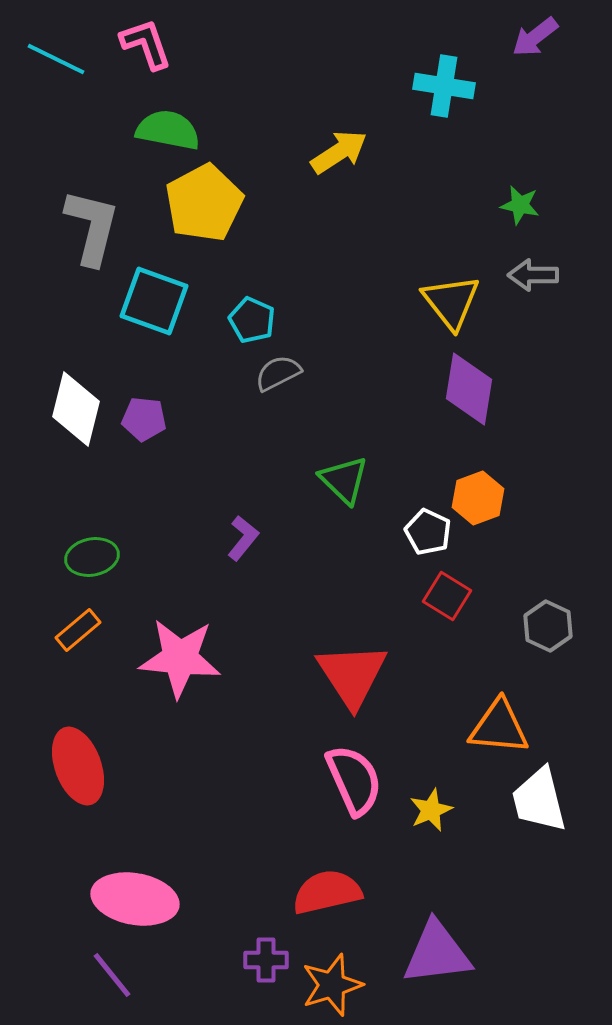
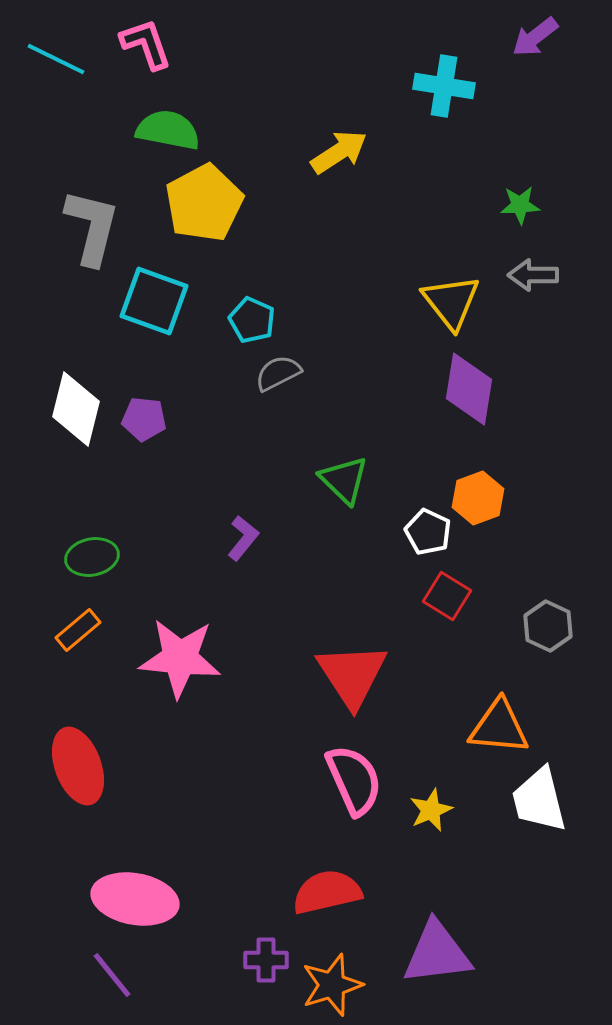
green star: rotated 15 degrees counterclockwise
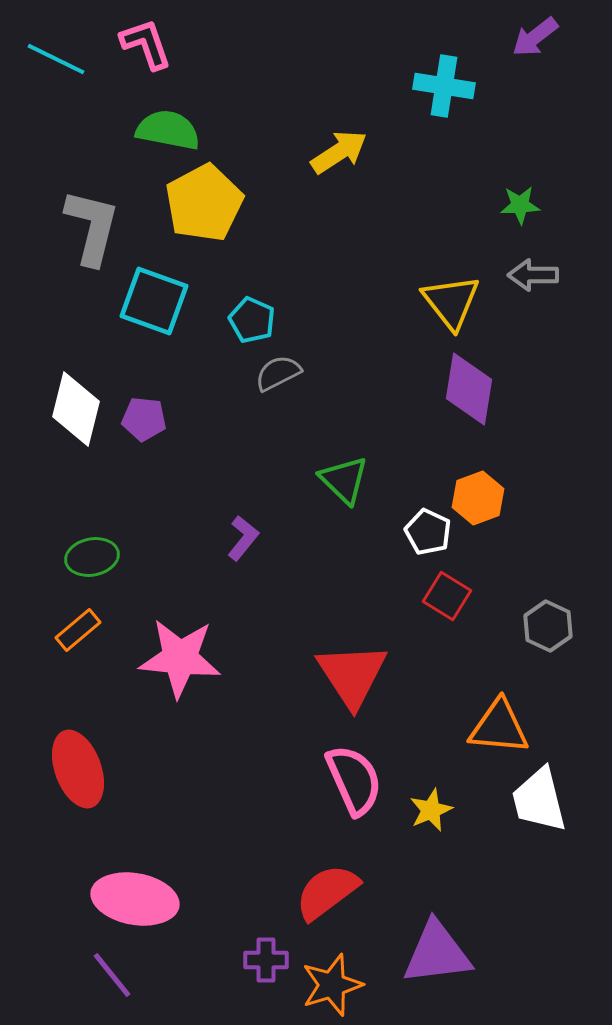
red ellipse: moved 3 px down
red semicircle: rotated 24 degrees counterclockwise
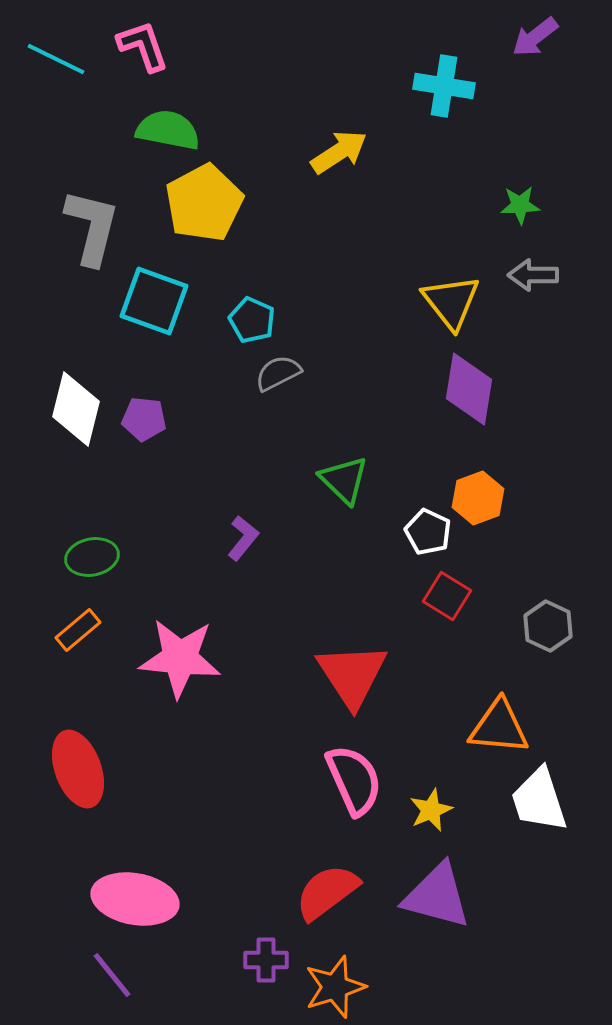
pink L-shape: moved 3 px left, 2 px down
white trapezoid: rotated 4 degrees counterclockwise
purple triangle: moved 57 px up; rotated 22 degrees clockwise
orange star: moved 3 px right, 2 px down
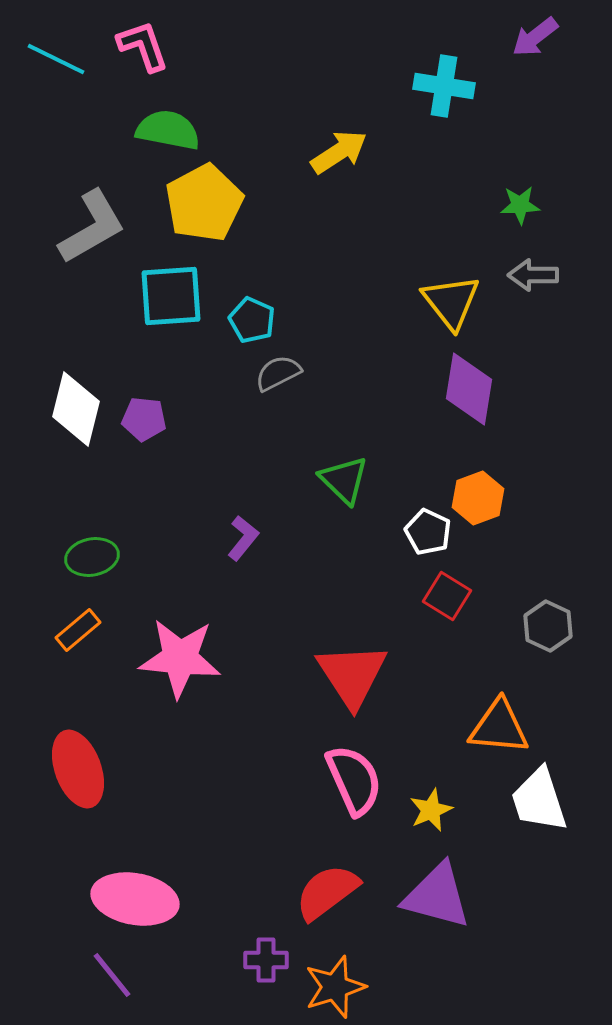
gray L-shape: rotated 46 degrees clockwise
cyan square: moved 17 px right, 5 px up; rotated 24 degrees counterclockwise
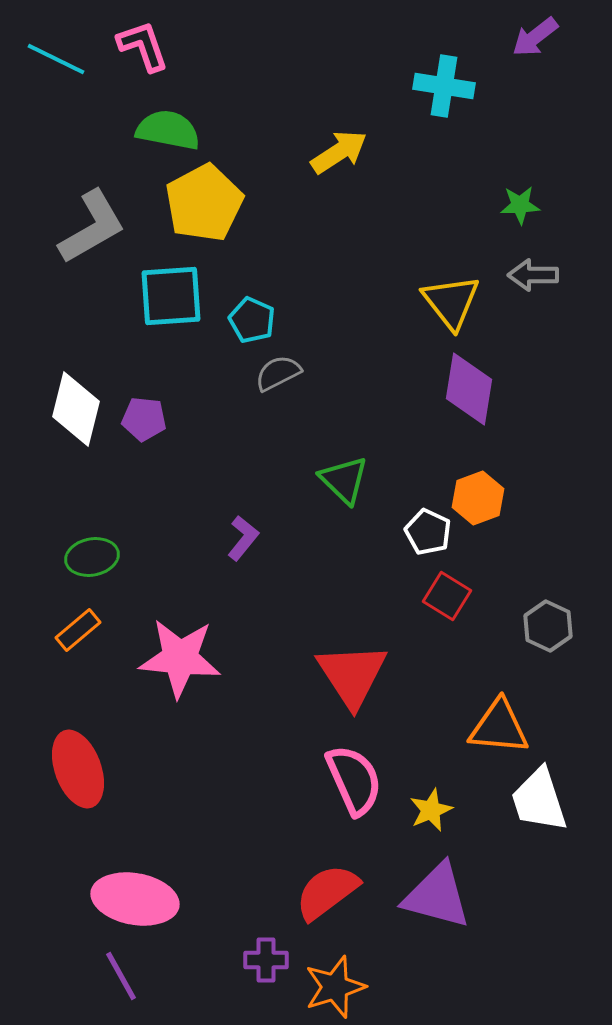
purple line: moved 9 px right, 1 px down; rotated 10 degrees clockwise
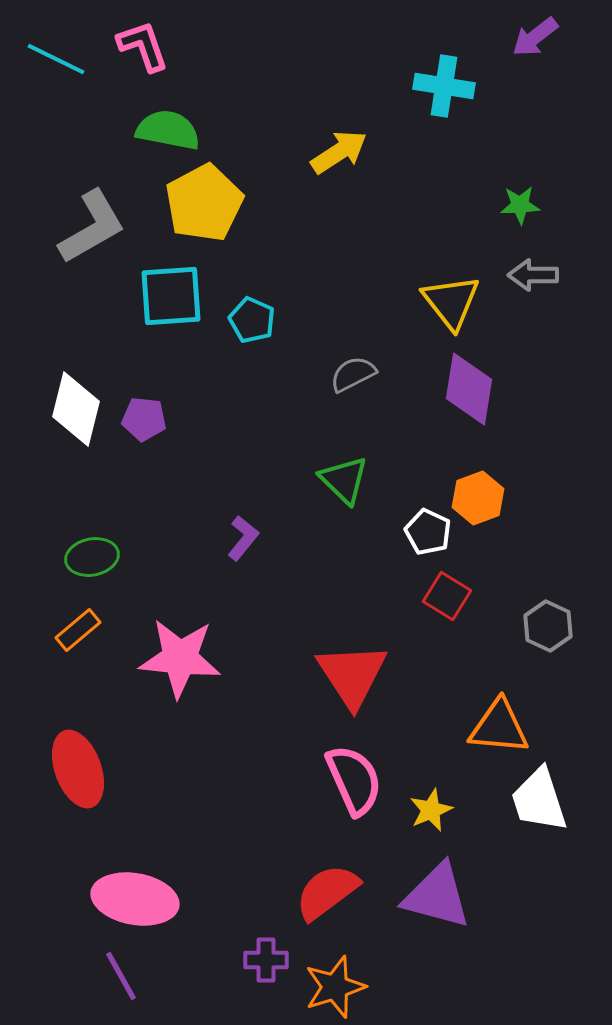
gray semicircle: moved 75 px right, 1 px down
